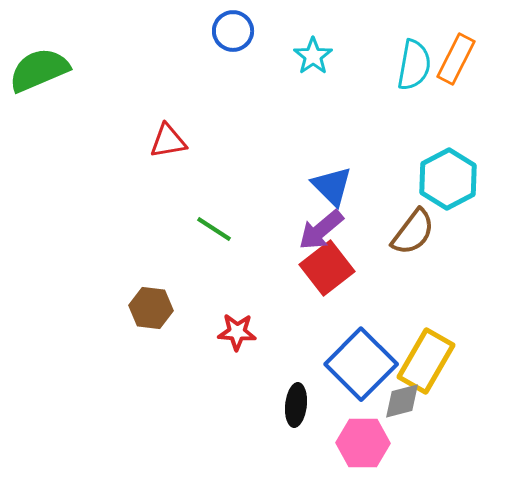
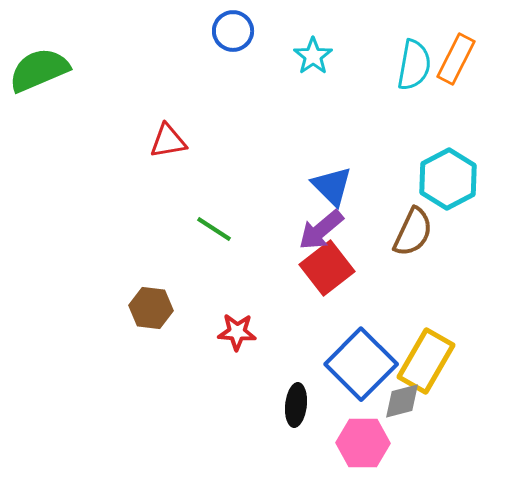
brown semicircle: rotated 12 degrees counterclockwise
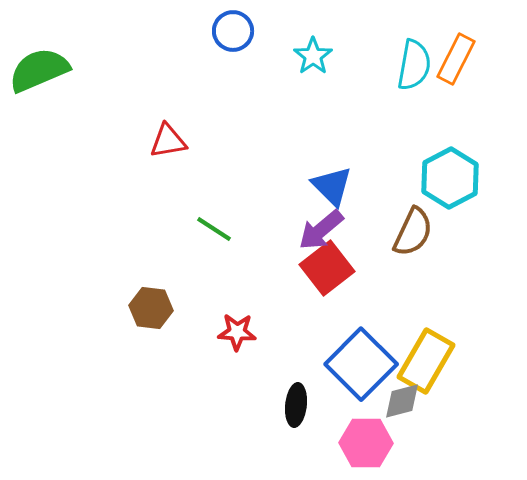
cyan hexagon: moved 2 px right, 1 px up
pink hexagon: moved 3 px right
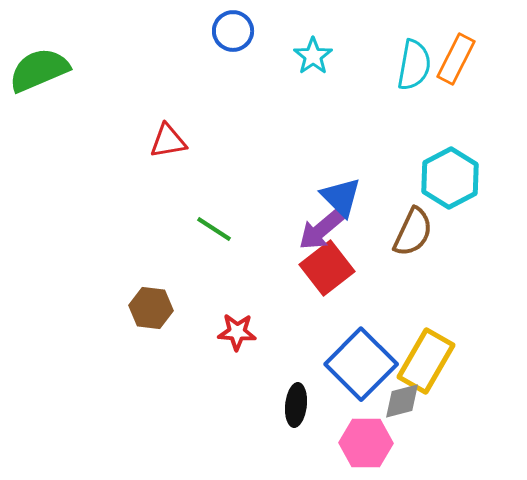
blue triangle: moved 9 px right, 11 px down
